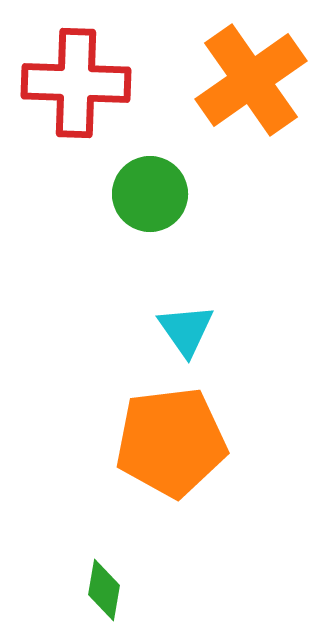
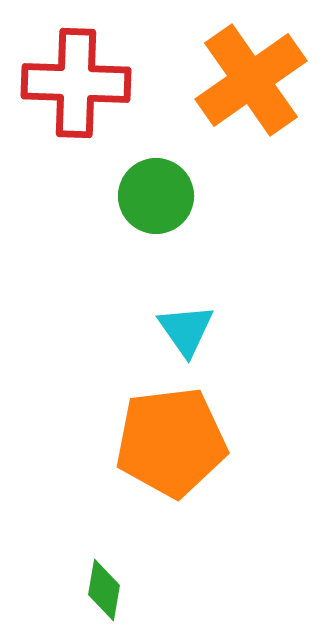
green circle: moved 6 px right, 2 px down
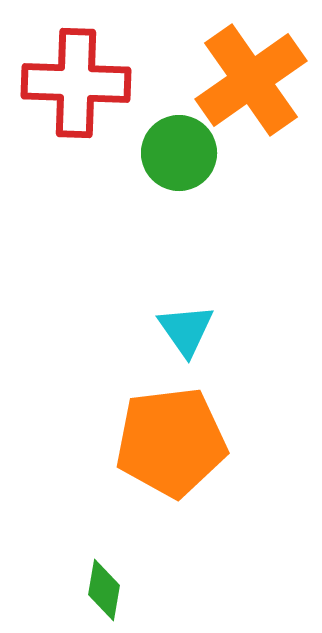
green circle: moved 23 px right, 43 px up
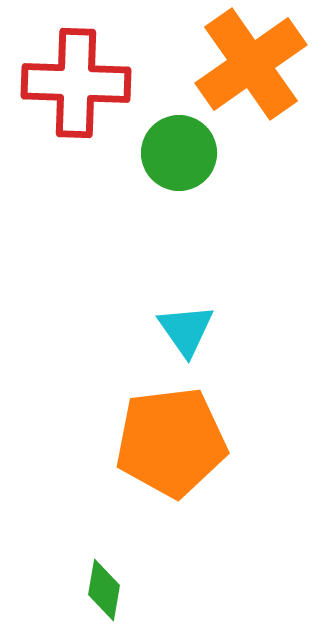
orange cross: moved 16 px up
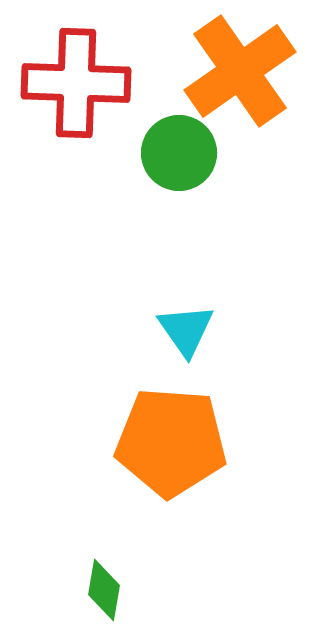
orange cross: moved 11 px left, 7 px down
orange pentagon: rotated 11 degrees clockwise
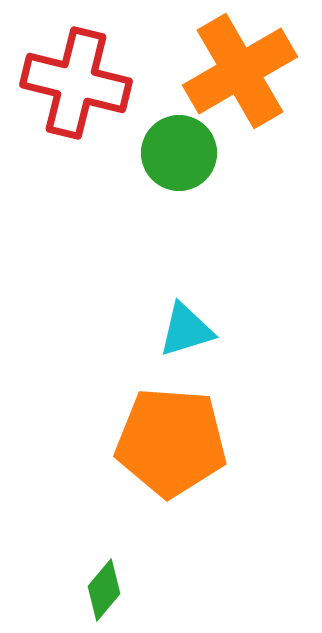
orange cross: rotated 5 degrees clockwise
red cross: rotated 12 degrees clockwise
cyan triangle: rotated 48 degrees clockwise
green diamond: rotated 30 degrees clockwise
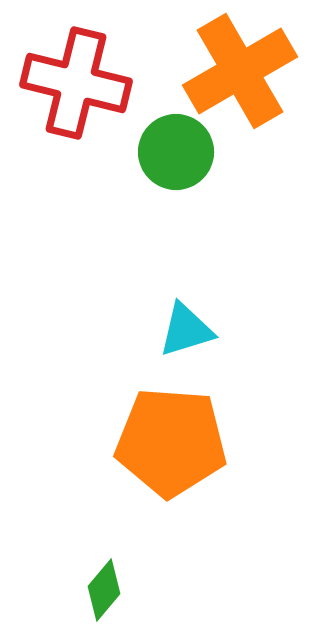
green circle: moved 3 px left, 1 px up
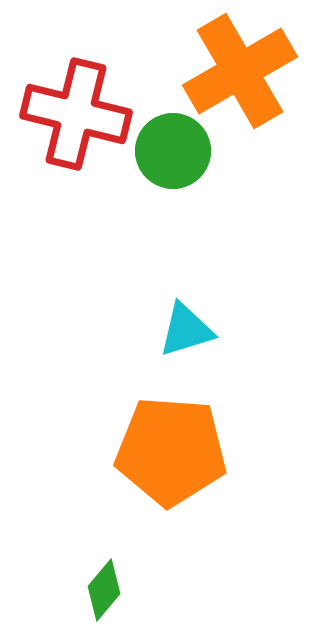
red cross: moved 31 px down
green circle: moved 3 px left, 1 px up
orange pentagon: moved 9 px down
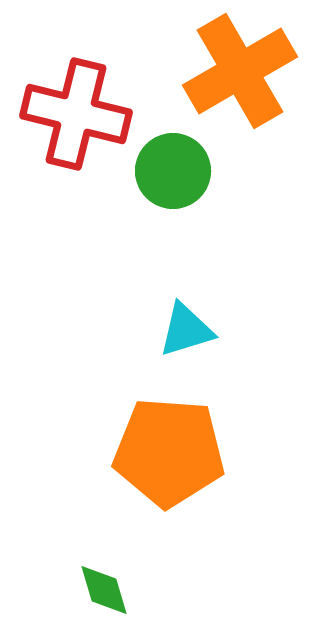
green circle: moved 20 px down
orange pentagon: moved 2 px left, 1 px down
green diamond: rotated 56 degrees counterclockwise
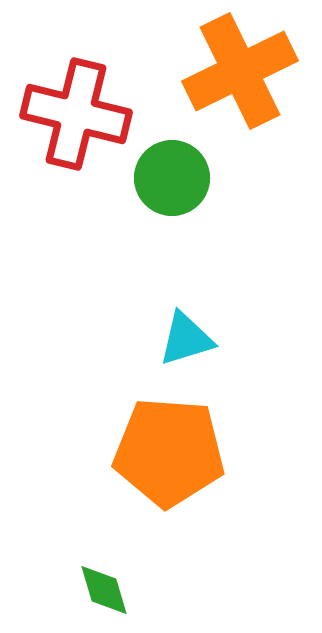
orange cross: rotated 4 degrees clockwise
green circle: moved 1 px left, 7 px down
cyan triangle: moved 9 px down
